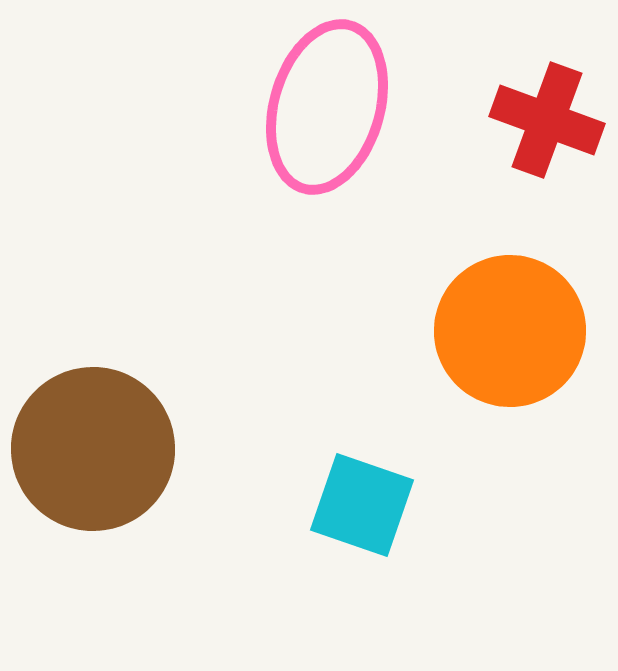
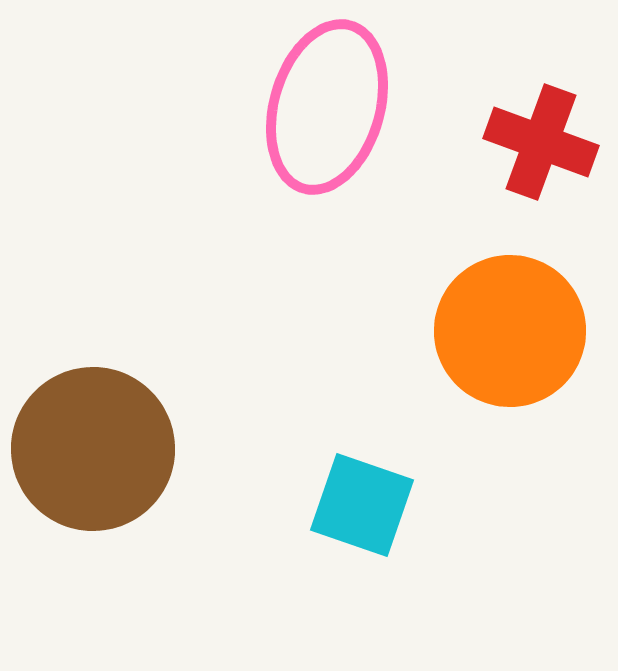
red cross: moved 6 px left, 22 px down
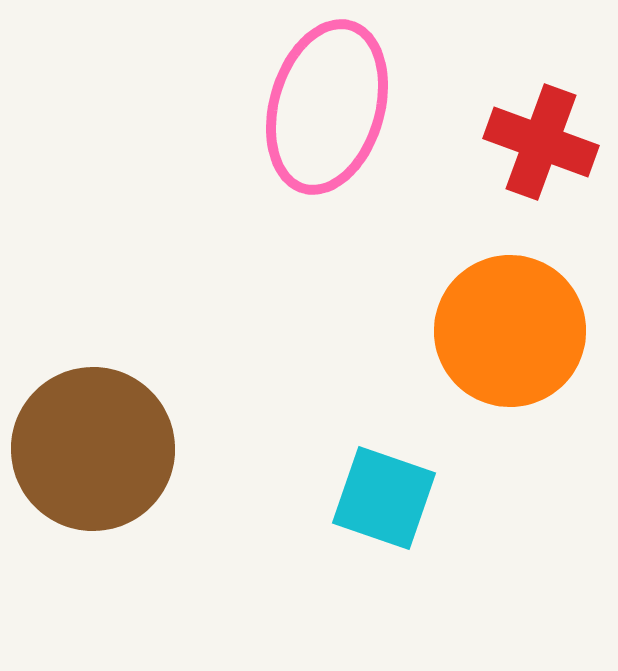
cyan square: moved 22 px right, 7 px up
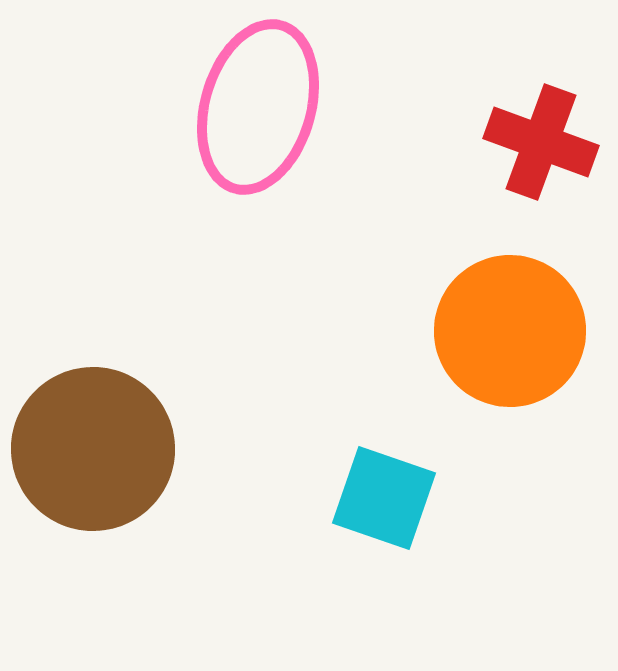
pink ellipse: moved 69 px left
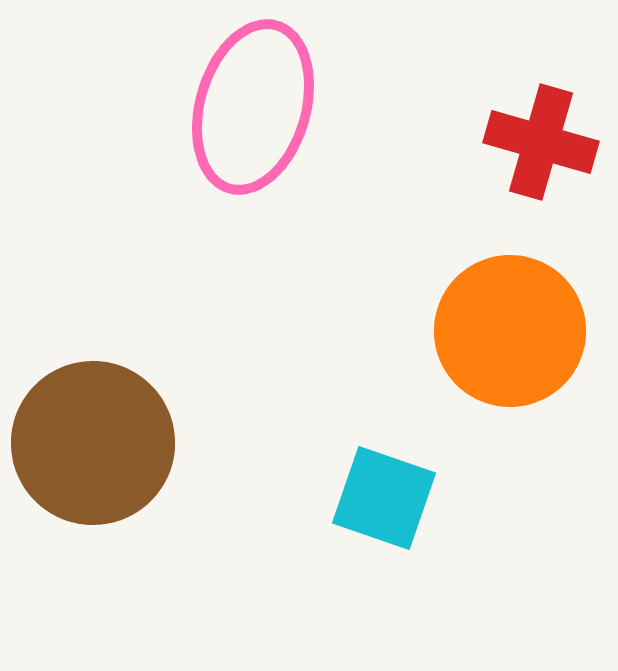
pink ellipse: moved 5 px left
red cross: rotated 4 degrees counterclockwise
brown circle: moved 6 px up
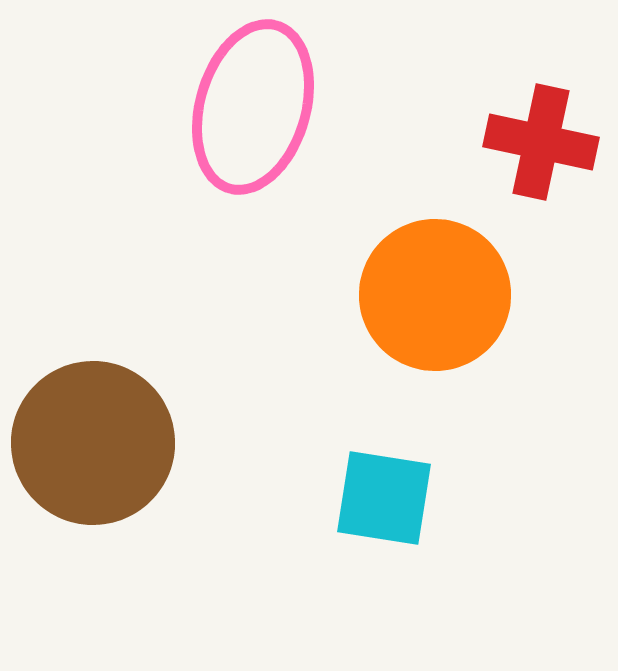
red cross: rotated 4 degrees counterclockwise
orange circle: moved 75 px left, 36 px up
cyan square: rotated 10 degrees counterclockwise
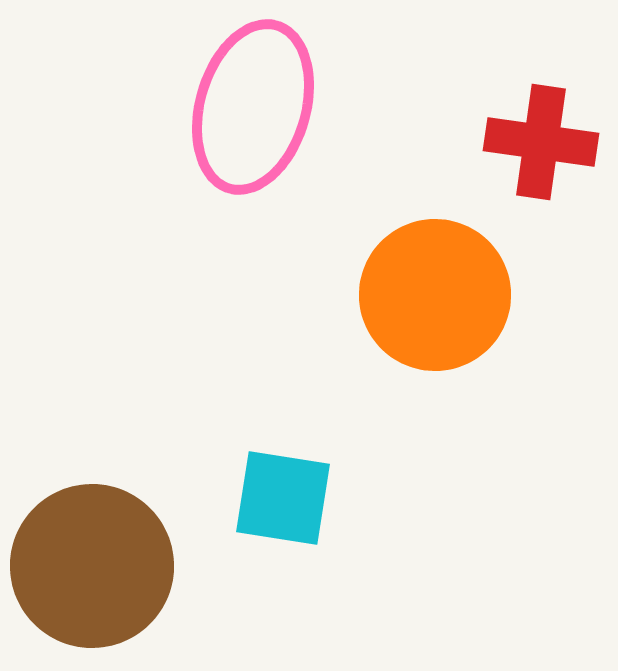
red cross: rotated 4 degrees counterclockwise
brown circle: moved 1 px left, 123 px down
cyan square: moved 101 px left
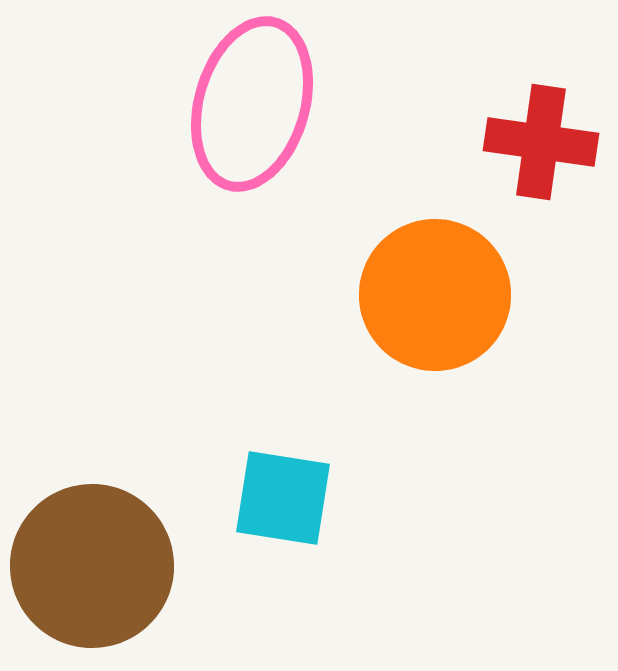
pink ellipse: moved 1 px left, 3 px up
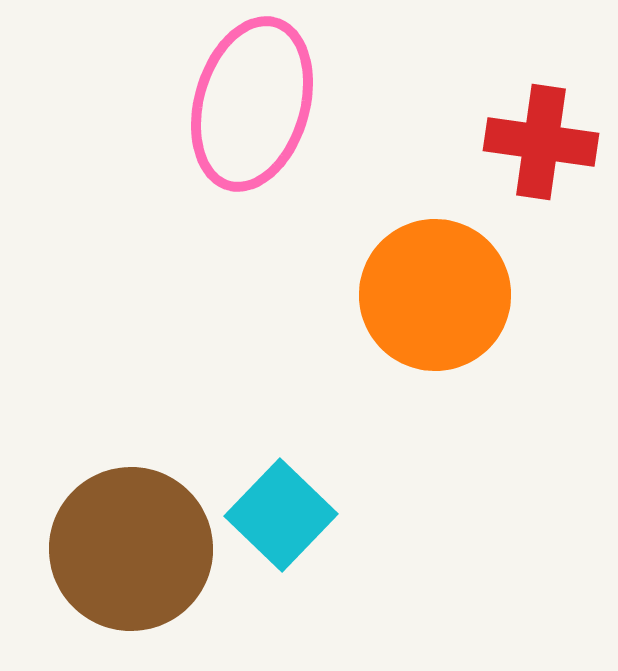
cyan square: moved 2 px left, 17 px down; rotated 35 degrees clockwise
brown circle: moved 39 px right, 17 px up
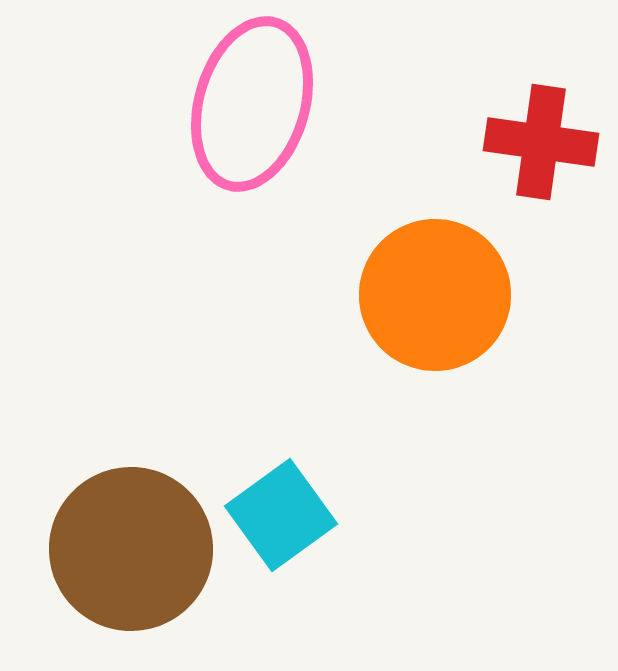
cyan square: rotated 10 degrees clockwise
